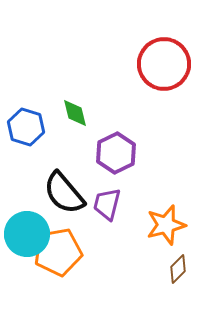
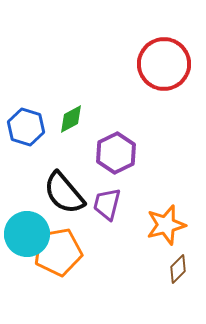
green diamond: moved 4 px left, 6 px down; rotated 76 degrees clockwise
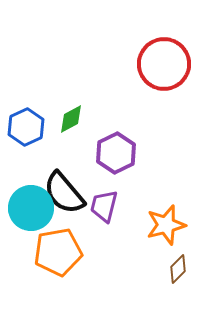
blue hexagon: rotated 18 degrees clockwise
purple trapezoid: moved 3 px left, 2 px down
cyan circle: moved 4 px right, 26 px up
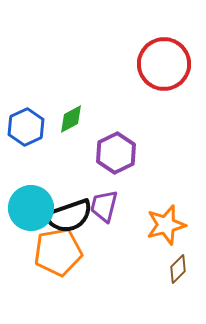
black semicircle: moved 5 px right, 23 px down; rotated 69 degrees counterclockwise
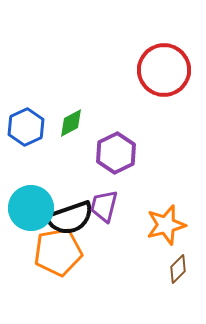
red circle: moved 6 px down
green diamond: moved 4 px down
black semicircle: moved 1 px right, 2 px down
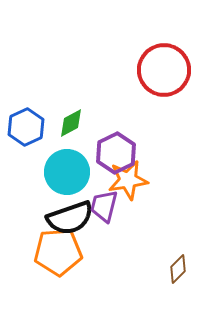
cyan circle: moved 36 px right, 36 px up
orange star: moved 38 px left, 45 px up; rotated 6 degrees clockwise
orange pentagon: rotated 6 degrees clockwise
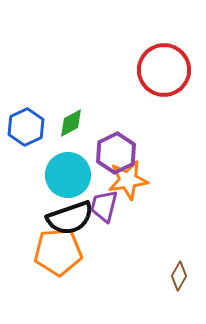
cyan circle: moved 1 px right, 3 px down
brown diamond: moved 1 px right, 7 px down; rotated 16 degrees counterclockwise
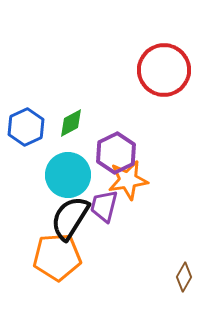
black semicircle: rotated 141 degrees clockwise
orange pentagon: moved 1 px left, 5 px down
brown diamond: moved 5 px right, 1 px down
